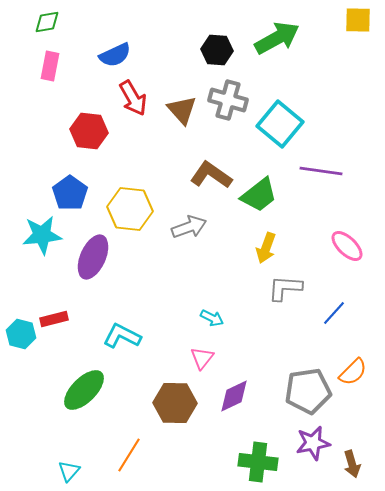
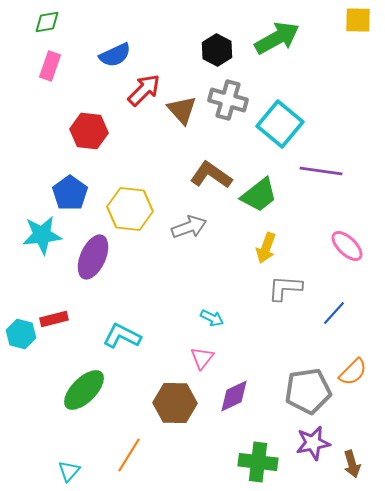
black hexagon: rotated 24 degrees clockwise
pink rectangle: rotated 8 degrees clockwise
red arrow: moved 11 px right, 8 px up; rotated 105 degrees counterclockwise
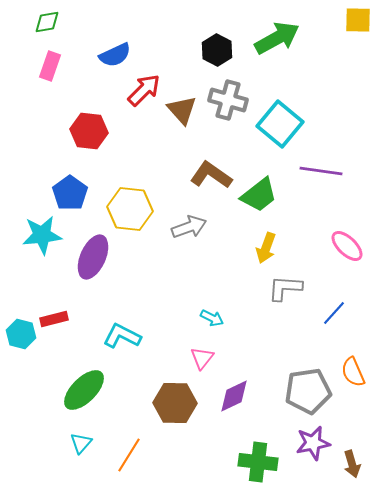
orange semicircle: rotated 112 degrees clockwise
cyan triangle: moved 12 px right, 28 px up
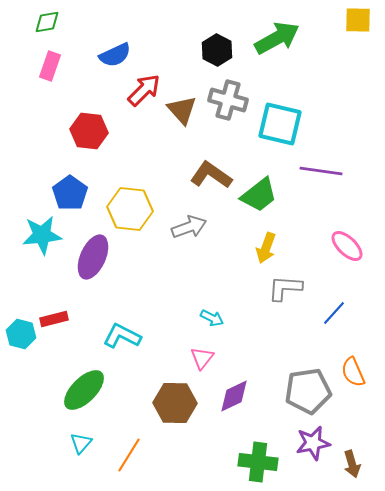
cyan square: rotated 27 degrees counterclockwise
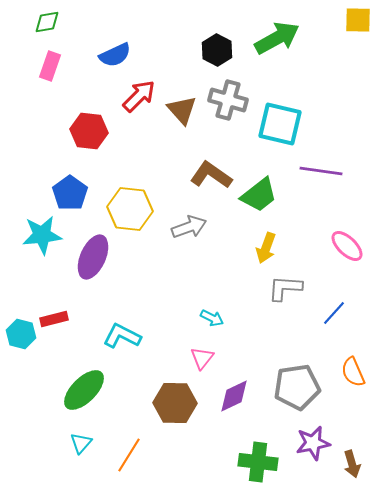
red arrow: moved 5 px left, 6 px down
gray pentagon: moved 11 px left, 4 px up
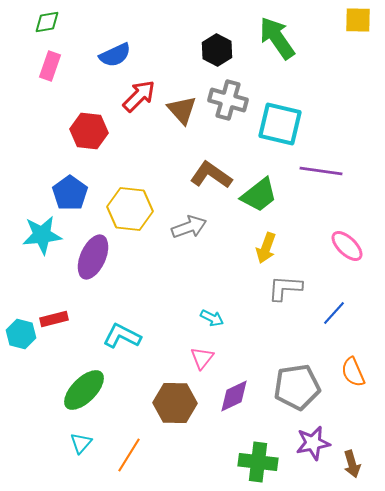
green arrow: rotated 96 degrees counterclockwise
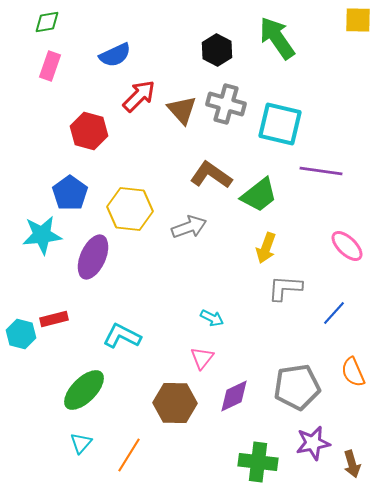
gray cross: moved 2 px left, 4 px down
red hexagon: rotated 9 degrees clockwise
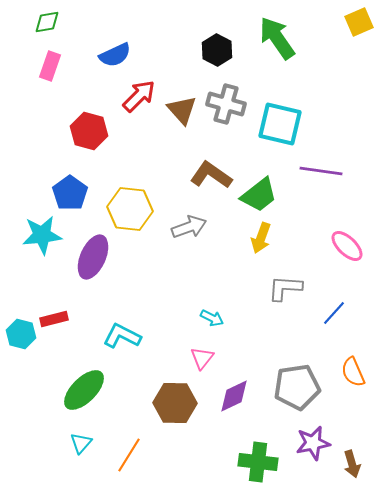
yellow square: moved 1 px right, 2 px down; rotated 24 degrees counterclockwise
yellow arrow: moved 5 px left, 10 px up
